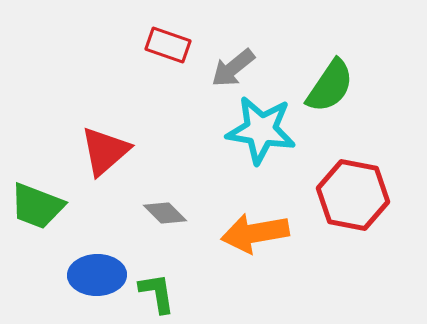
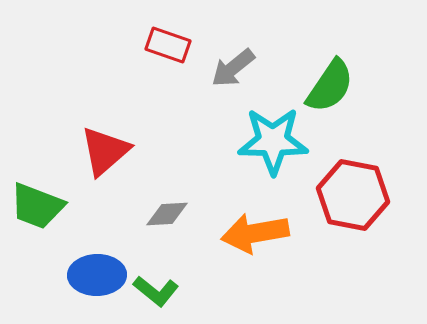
cyan star: moved 12 px right, 11 px down; rotated 8 degrees counterclockwise
gray diamond: moved 2 px right, 1 px down; rotated 48 degrees counterclockwise
green L-shape: moved 1 px left, 2 px up; rotated 138 degrees clockwise
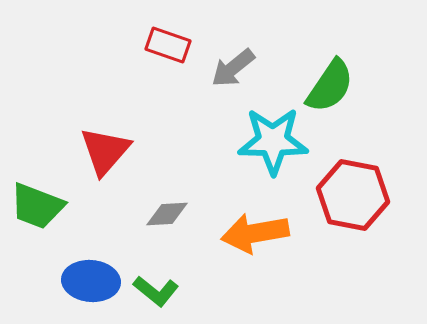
red triangle: rotated 8 degrees counterclockwise
blue ellipse: moved 6 px left, 6 px down; rotated 6 degrees clockwise
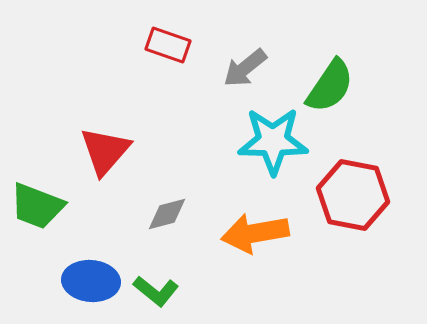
gray arrow: moved 12 px right
gray diamond: rotated 12 degrees counterclockwise
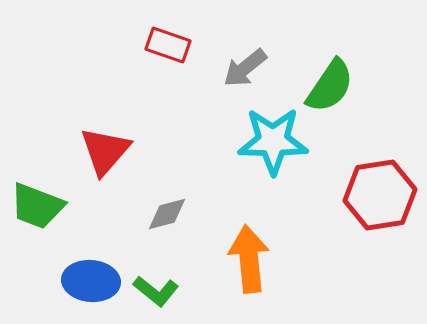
red hexagon: moved 27 px right; rotated 20 degrees counterclockwise
orange arrow: moved 6 px left, 26 px down; rotated 94 degrees clockwise
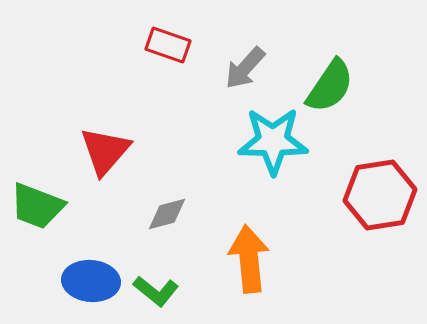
gray arrow: rotated 9 degrees counterclockwise
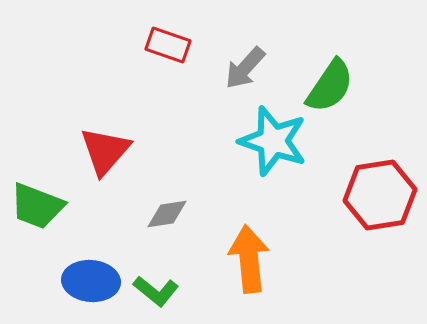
cyan star: rotated 18 degrees clockwise
gray diamond: rotated 6 degrees clockwise
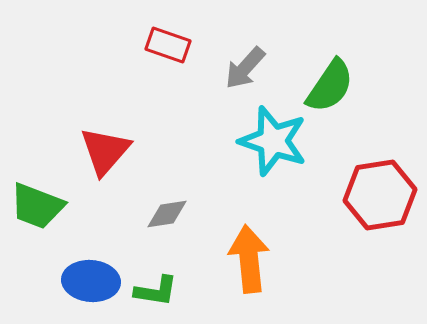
green L-shape: rotated 30 degrees counterclockwise
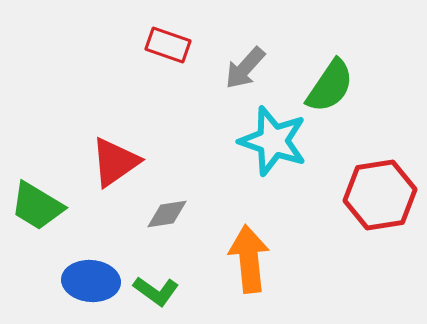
red triangle: moved 10 px right, 11 px down; rotated 14 degrees clockwise
green trapezoid: rotated 10 degrees clockwise
green L-shape: rotated 27 degrees clockwise
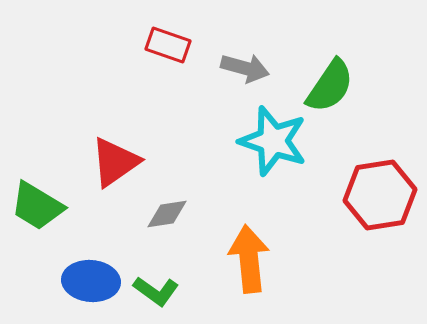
gray arrow: rotated 117 degrees counterclockwise
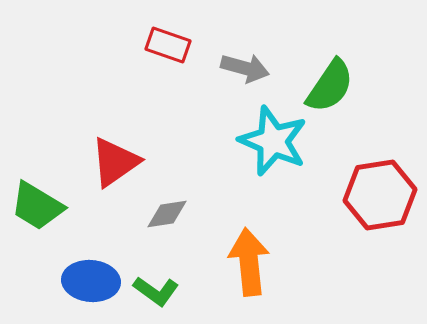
cyan star: rotated 4 degrees clockwise
orange arrow: moved 3 px down
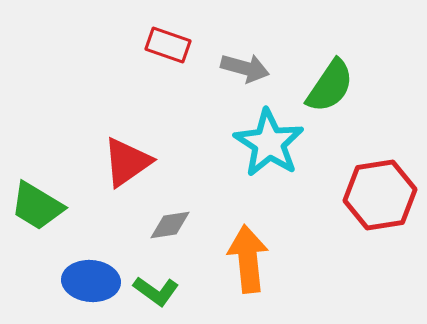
cyan star: moved 4 px left, 2 px down; rotated 10 degrees clockwise
red triangle: moved 12 px right
gray diamond: moved 3 px right, 11 px down
orange arrow: moved 1 px left, 3 px up
